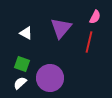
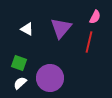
white triangle: moved 1 px right, 4 px up
green square: moved 3 px left, 1 px up
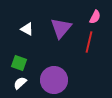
purple circle: moved 4 px right, 2 px down
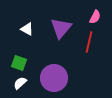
purple circle: moved 2 px up
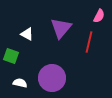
pink semicircle: moved 4 px right, 1 px up
white triangle: moved 5 px down
green square: moved 8 px left, 7 px up
purple circle: moved 2 px left
white semicircle: rotated 56 degrees clockwise
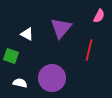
red line: moved 8 px down
